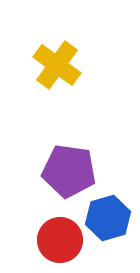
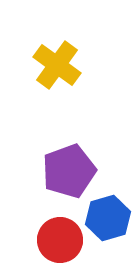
purple pentagon: rotated 28 degrees counterclockwise
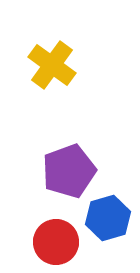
yellow cross: moved 5 px left
red circle: moved 4 px left, 2 px down
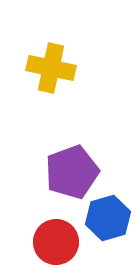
yellow cross: moved 1 px left, 3 px down; rotated 24 degrees counterclockwise
purple pentagon: moved 3 px right, 1 px down
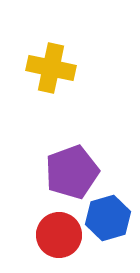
red circle: moved 3 px right, 7 px up
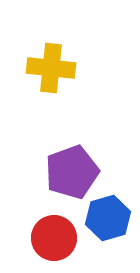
yellow cross: rotated 6 degrees counterclockwise
red circle: moved 5 px left, 3 px down
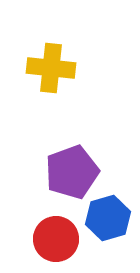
red circle: moved 2 px right, 1 px down
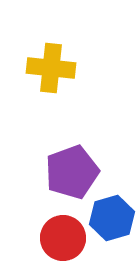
blue hexagon: moved 4 px right
red circle: moved 7 px right, 1 px up
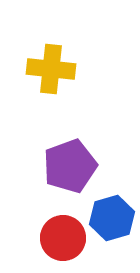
yellow cross: moved 1 px down
purple pentagon: moved 2 px left, 6 px up
